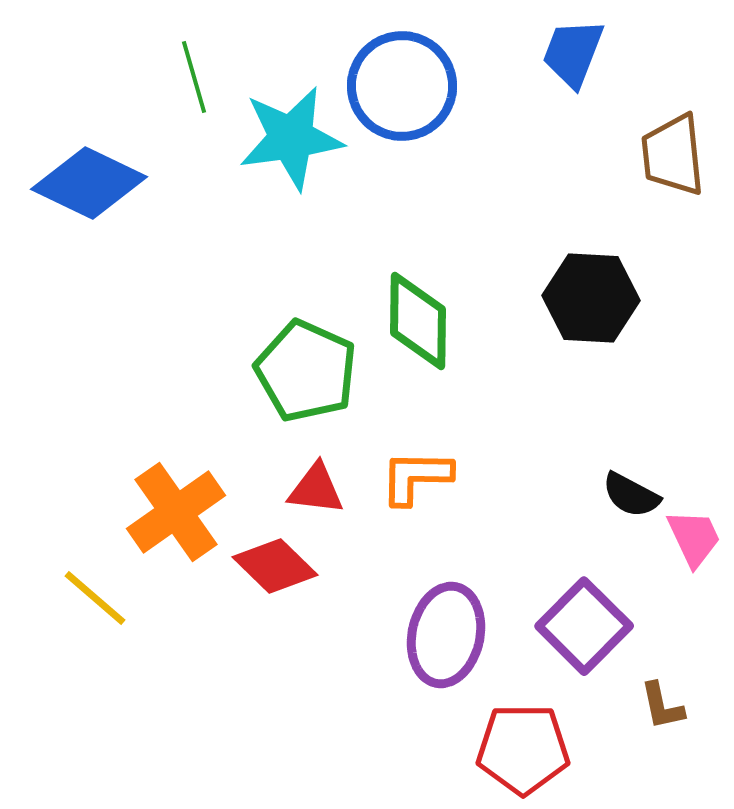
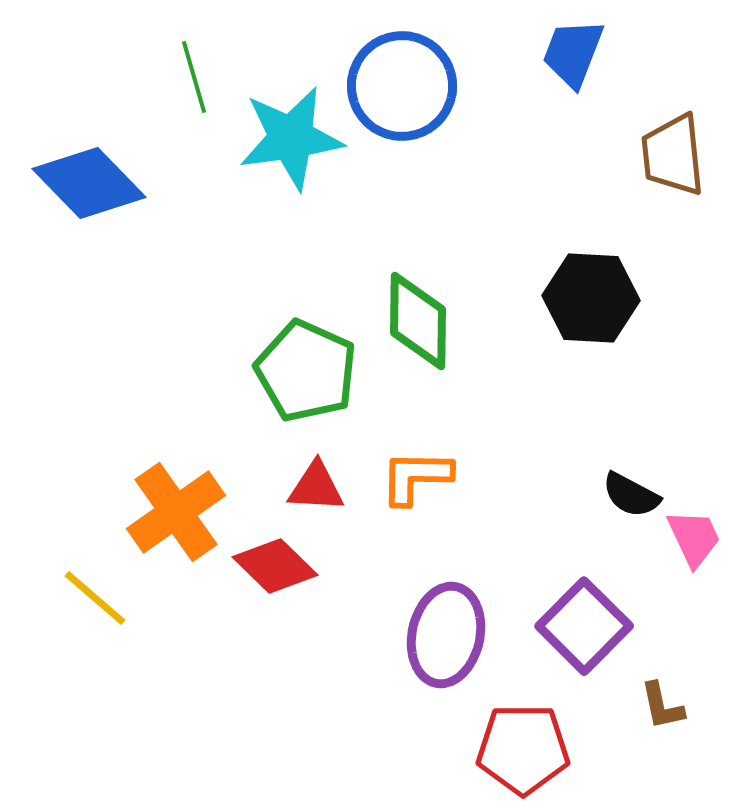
blue diamond: rotated 20 degrees clockwise
red triangle: moved 2 px up; rotated 4 degrees counterclockwise
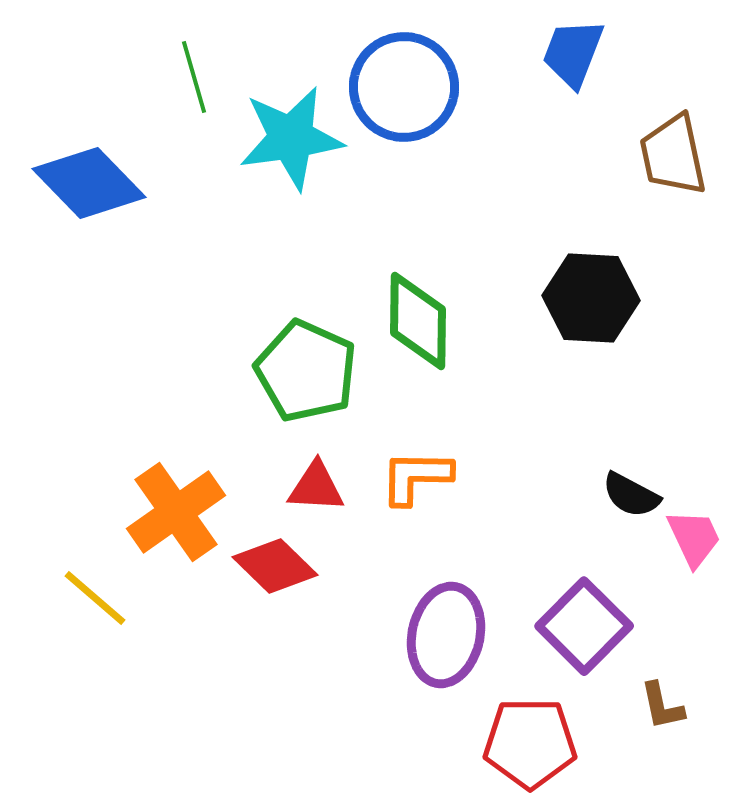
blue circle: moved 2 px right, 1 px down
brown trapezoid: rotated 6 degrees counterclockwise
red pentagon: moved 7 px right, 6 px up
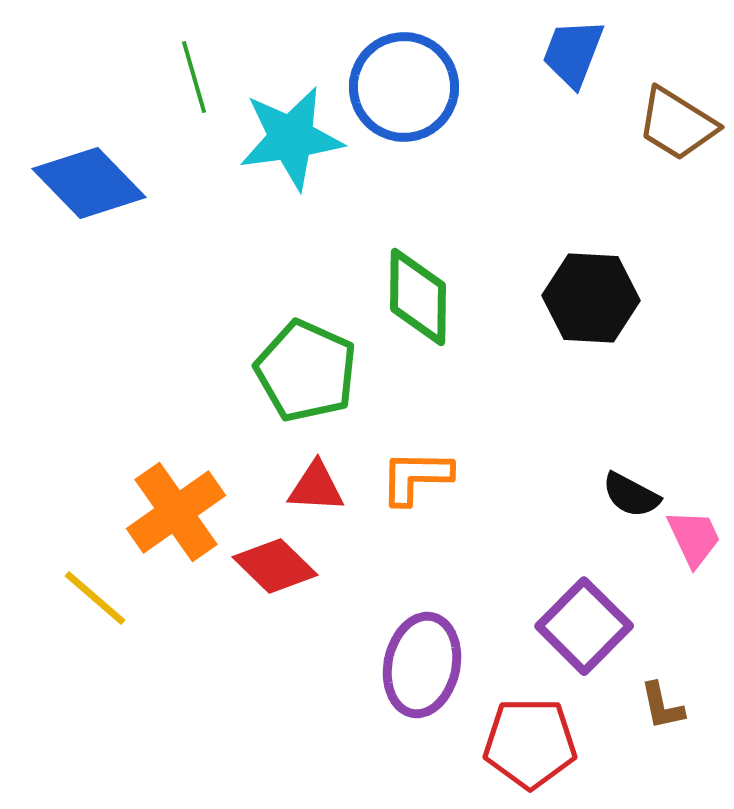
brown trapezoid: moved 4 px right, 31 px up; rotated 46 degrees counterclockwise
green diamond: moved 24 px up
purple ellipse: moved 24 px left, 30 px down
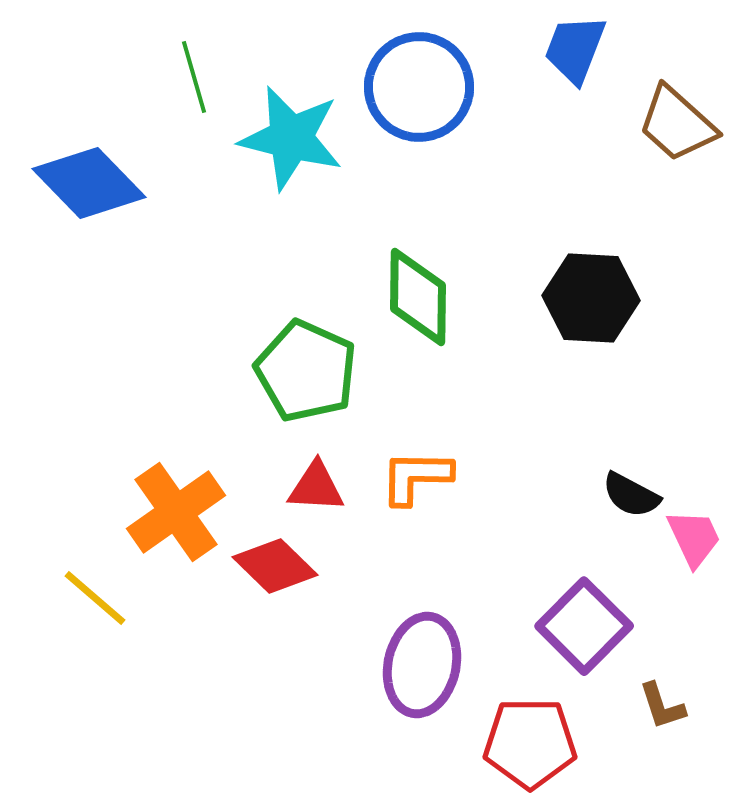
blue trapezoid: moved 2 px right, 4 px up
blue circle: moved 15 px right
brown trapezoid: rotated 10 degrees clockwise
cyan star: rotated 22 degrees clockwise
brown L-shape: rotated 6 degrees counterclockwise
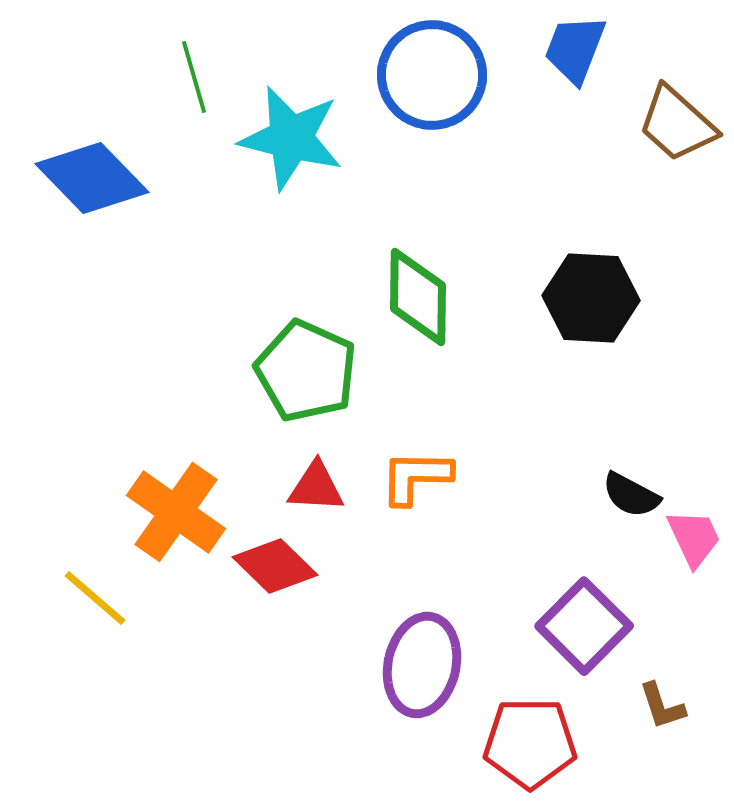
blue circle: moved 13 px right, 12 px up
blue diamond: moved 3 px right, 5 px up
orange cross: rotated 20 degrees counterclockwise
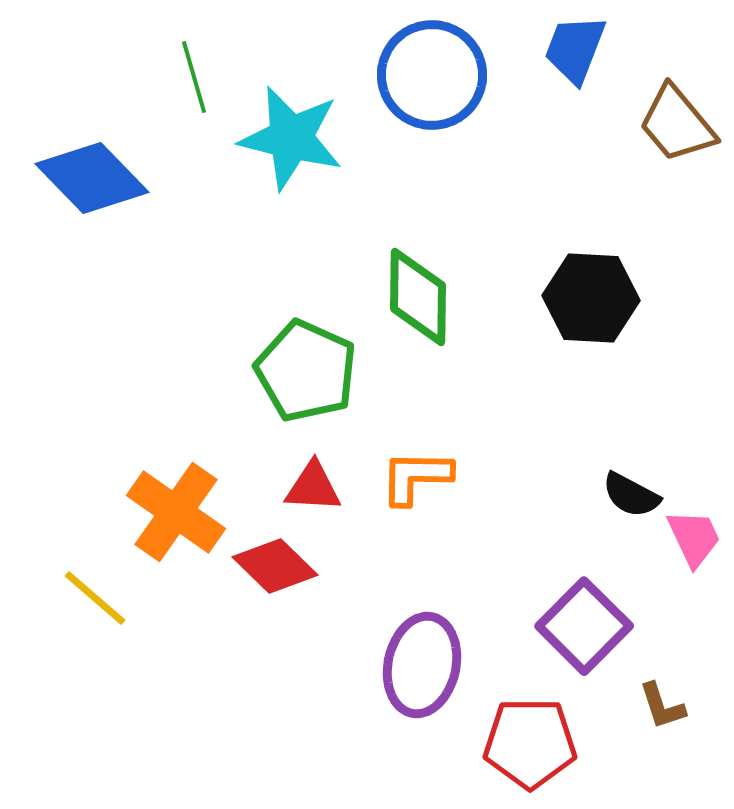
brown trapezoid: rotated 8 degrees clockwise
red triangle: moved 3 px left
